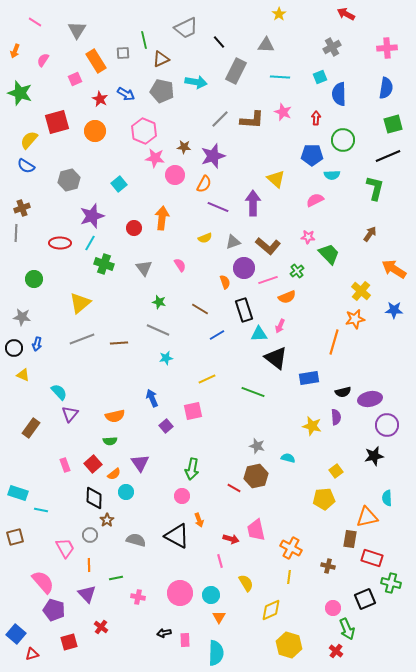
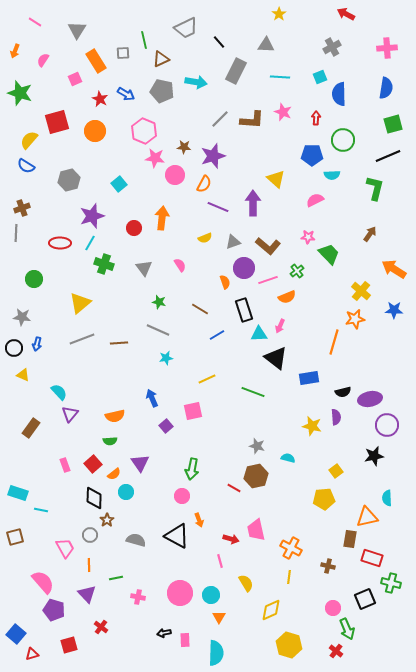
red square at (69, 642): moved 3 px down
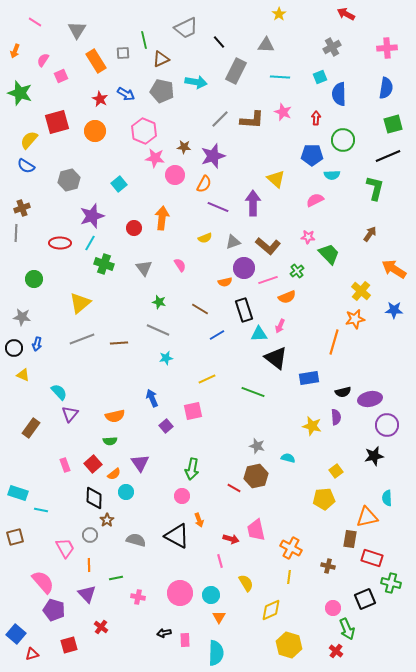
pink square at (75, 79): moved 14 px left, 3 px up
orange semicircle at (225, 282): rotated 96 degrees clockwise
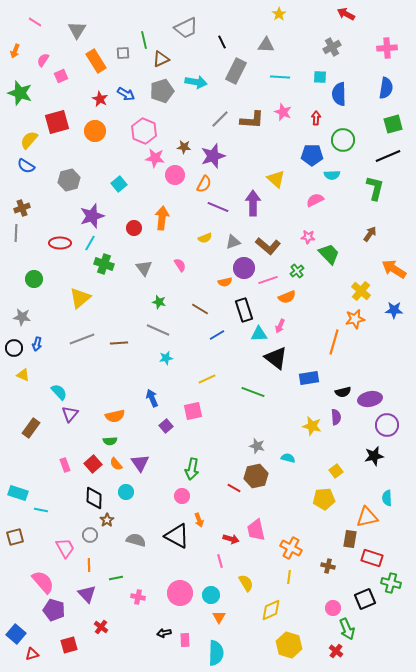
black line at (219, 42): moved 3 px right; rotated 16 degrees clockwise
cyan square at (320, 77): rotated 24 degrees clockwise
gray pentagon at (162, 91): rotated 30 degrees counterclockwise
yellow triangle at (80, 303): moved 5 px up
orange semicircle at (114, 474): moved 2 px right, 10 px up; rotated 88 degrees clockwise
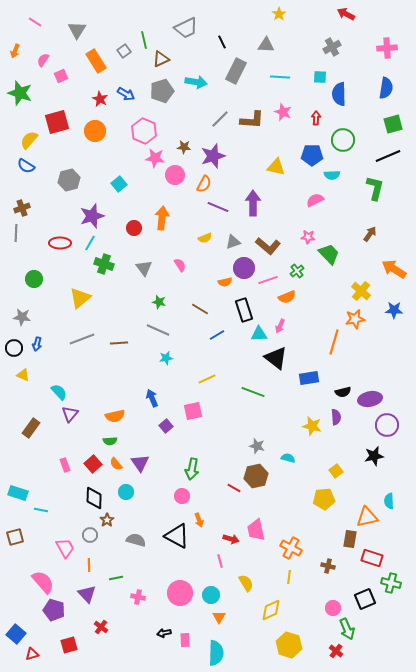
gray square at (123, 53): moved 1 px right, 2 px up; rotated 32 degrees counterclockwise
yellow triangle at (276, 179): moved 12 px up; rotated 30 degrees counterclockwise
cyan semicircle at (387, 498): moved 2 px right, 3 px down
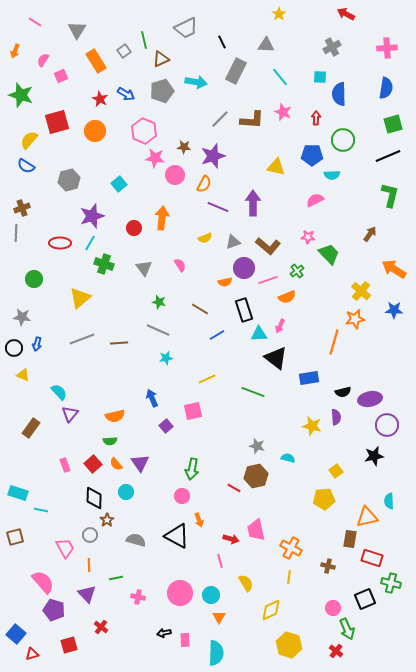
cyan line at (280, 77): rotated 48 degrees clockwise
green star at (20, 93): moved 1 px right, 2 px down
green L-shape at (375, 188): moved 15 px right, 7 px down
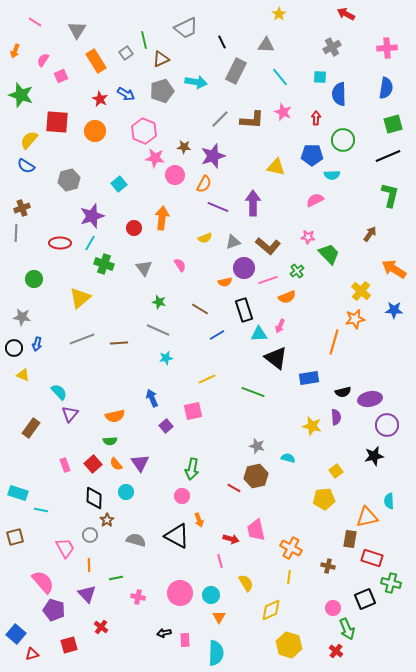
gray square at (124, 51): moved 2 px right, 2 px down
red square at (57, 122): rotated 20 degrees clockwise
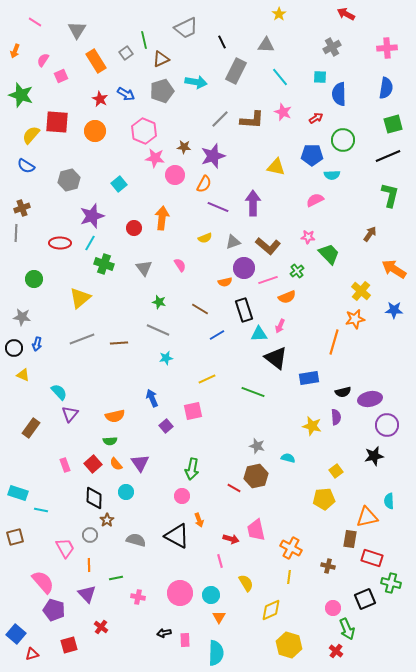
red arrow at (316, 118): rotated 56 degrees clockwise
yellow semicircle at (29, 140): moved 2 px right, 5 px up
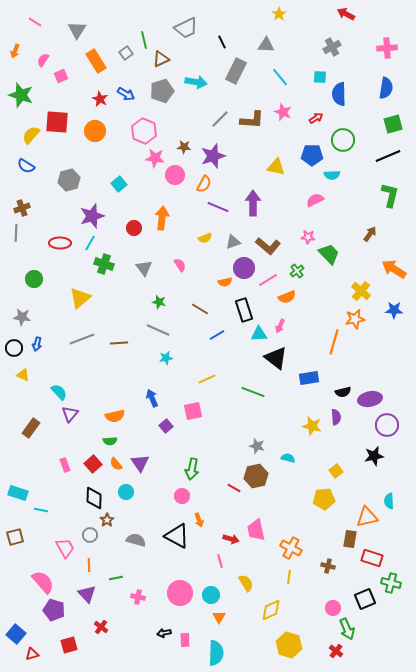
pink line at (268, 280): rotated 12 degrees counterclockwise
